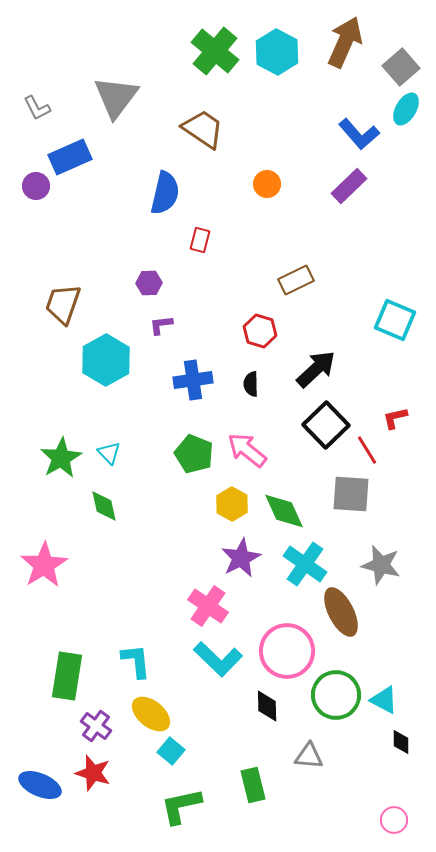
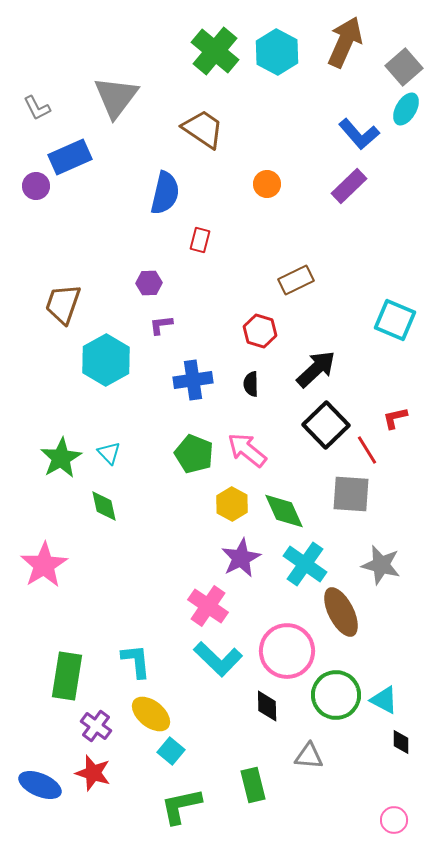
gray square at (401, 67): moved 3 px right
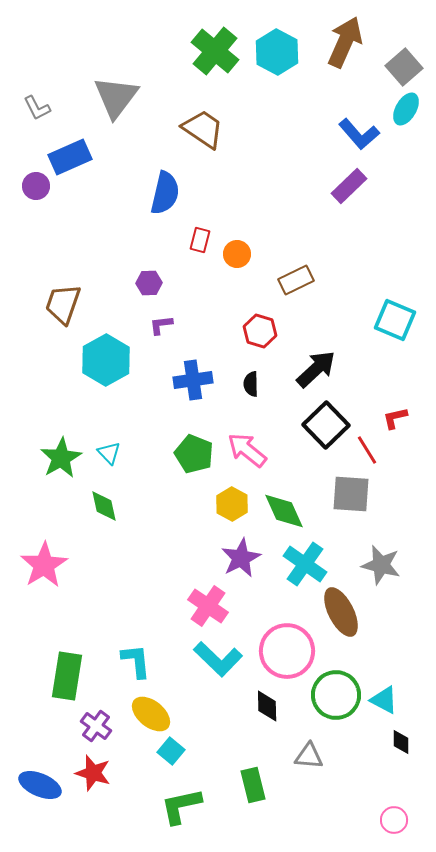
orange circle at (267, 184): moved 30 px left, 70 px down
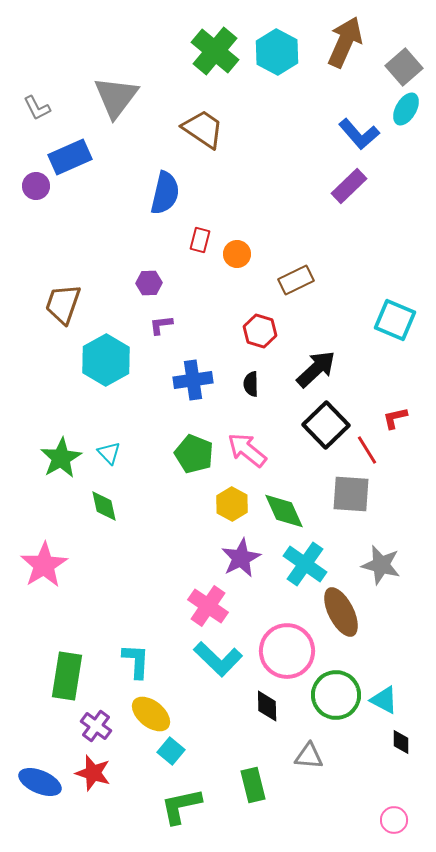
cyan L-shape at (136, 661): rotated 9 degrees clockwise
blue ellipse at (40, 785): moved 3 px up
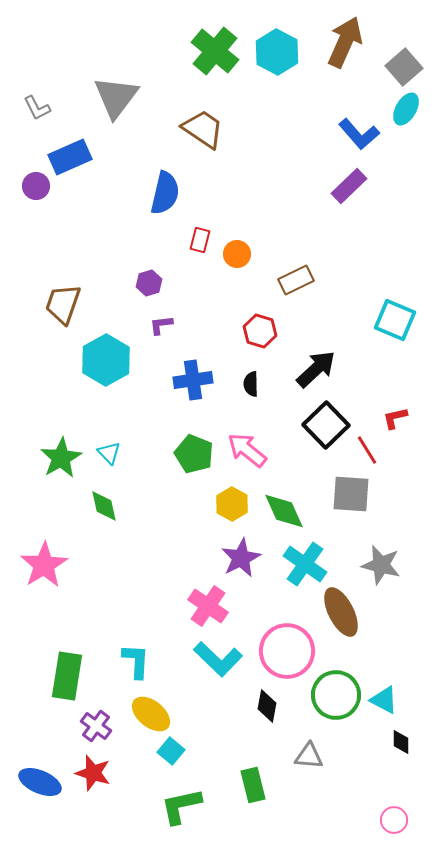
purple hexagon at (149, 283): rotated 15 degrees counterclockwise
black diamond at (267, 706): rotated 12 degrees clockwise
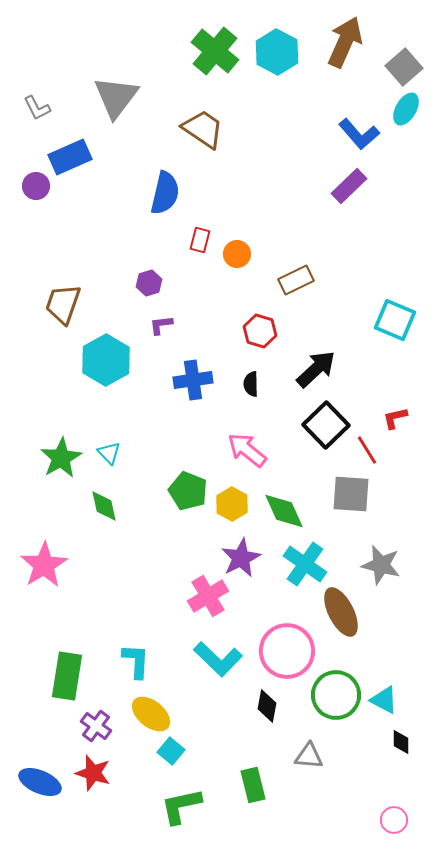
green pentagon at (194, 454): moved 6 px left, 37 px down
pink cross at (208, 606): moved 10 px up; rotated 24 degrees clockwise
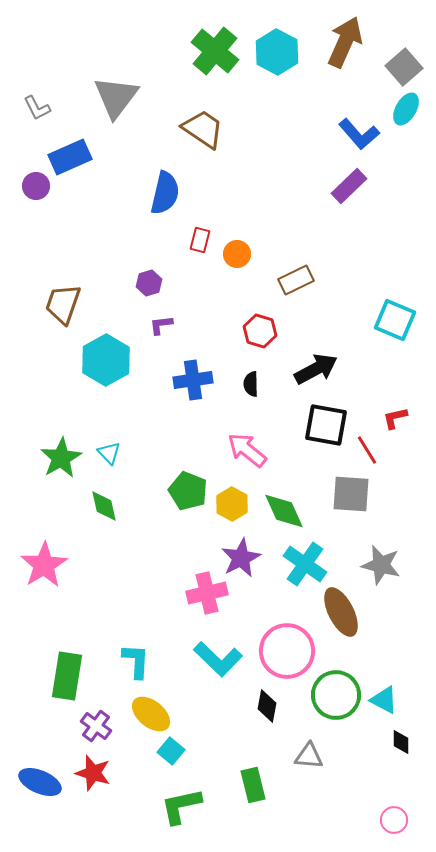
black arrow at (316, 369): rotated 15 degrees clockwise
black square at (326, 425): rotated 36 degrees counterclockwise
pink cross at (208, 596): moved 1 px left, 3 px up; rotated 18 degrees clockwise
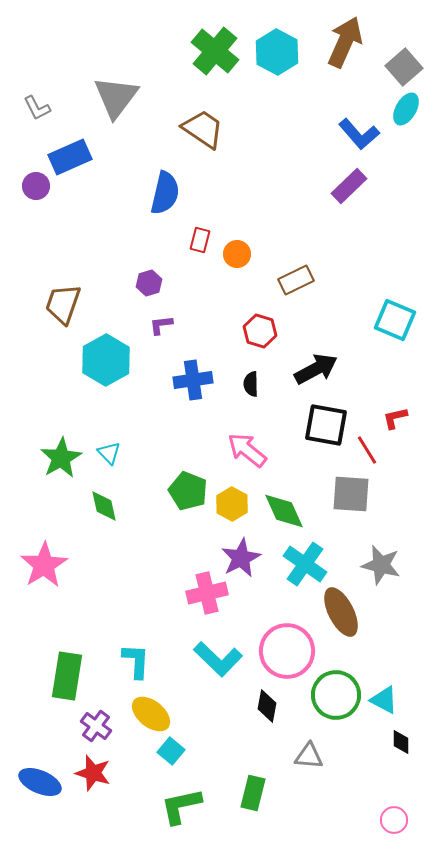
green rectangle at (253, 785): moved 8 px down; rotated 28 degrees clockwise
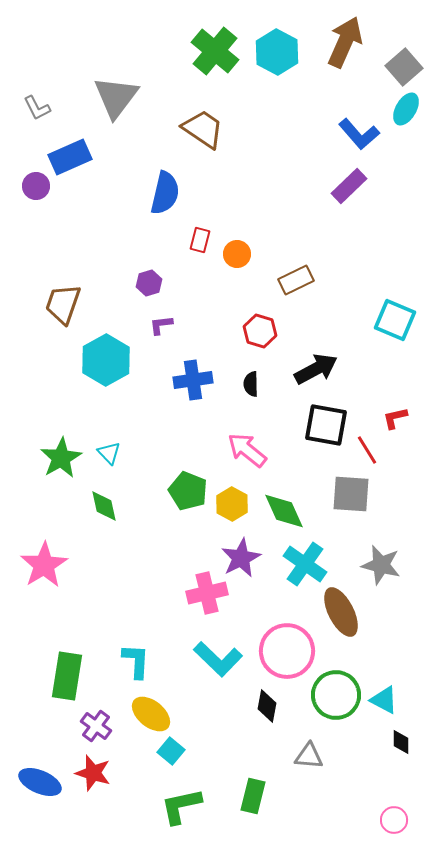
green rectangle at (253, 793): moved 3 px down
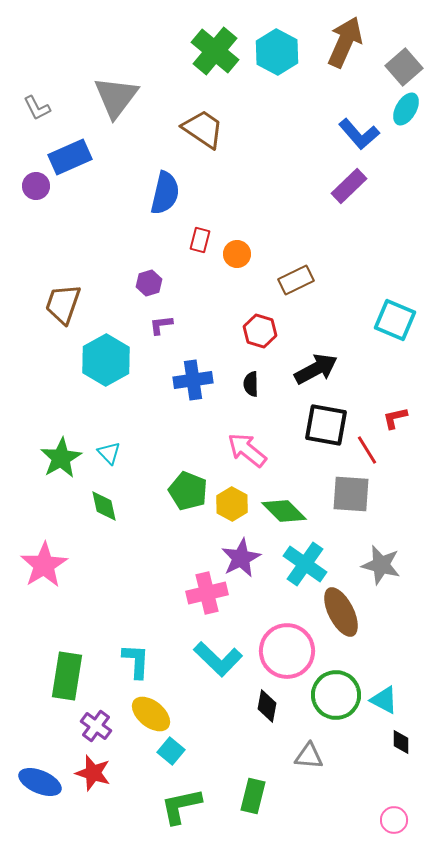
green diamond at (284, 511): rotated 21 degrees counterclockwise
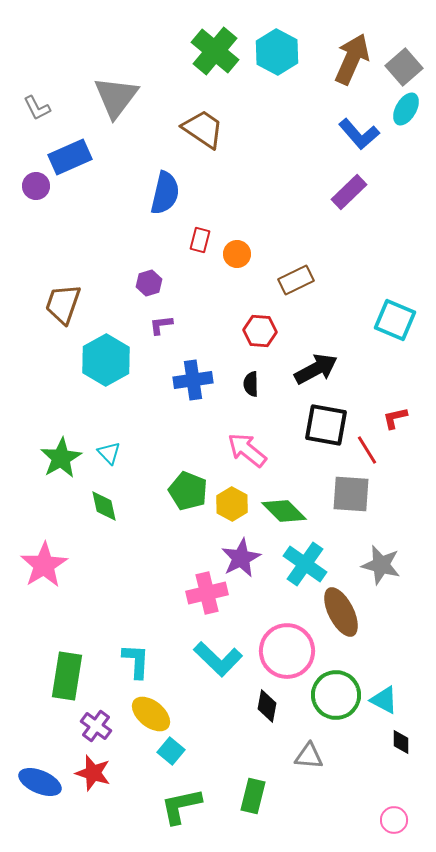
brown arrow at (345, 42): moved 7 px right, 17 px down
purple rectangle at (349, 186): moved 6 px down
red hexagon at (260, 331): rotated 12 degrees counterclockwise
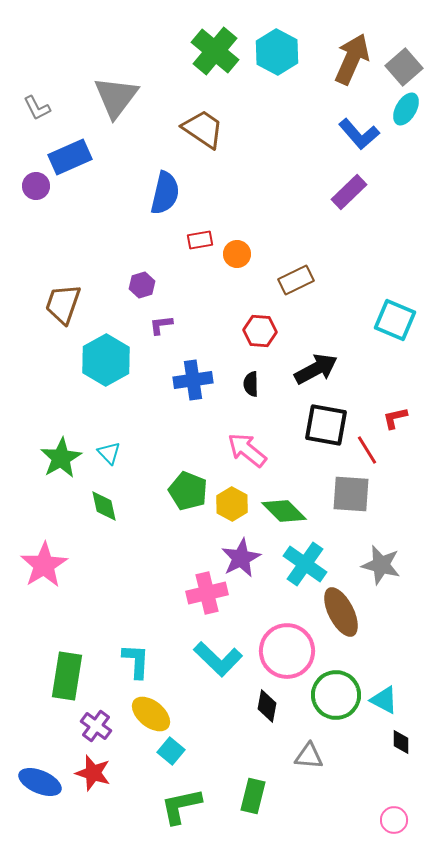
red rectangle at (200, 240): rotated 65 degrees clockwise
purple hexagon at (149, 283): moved 7 px left, 2 px down
